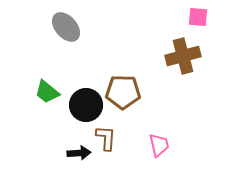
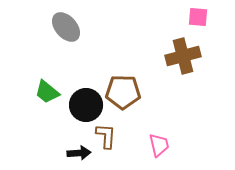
brown L-shape: moved 2 px up
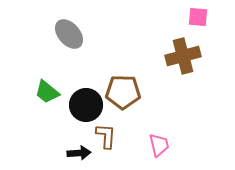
gray ellipse: moved 3 px right, 7 px down
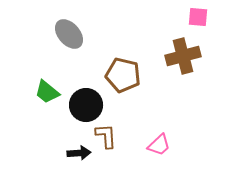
brown pentagon: moved 17 px up; rotated 12 degrees clockwise
brown L-shape: rotated 8 degrees counterclockwise
pink trapezoid: rotated 60 degrees clockwise
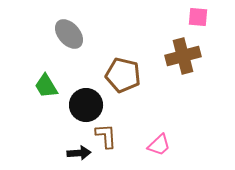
green trapezoid: moved 1 px left, 6 px up; rotated 20 degrees clockwise
